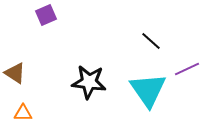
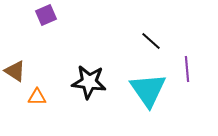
purple line: rotated 70 degrees counterclockwise
brown triangle: moved 2 px up
orange triangle: moved 14 px right, 16 px up
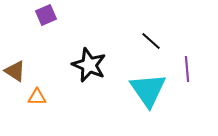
black star: moved 17 px up; rotated 16 degrees clockwise
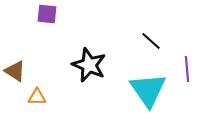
purple square: moved 1 px right, 1 px up; rotated 30 degrees clockwise
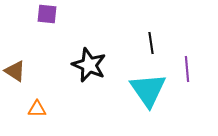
black line: moved 2 px down; rotated 40 degrees clockwise
orange triangle: moved 12 px down
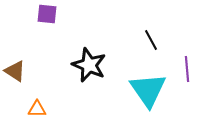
black line: moved 3 px up; rotated 20 degrees counterclockwise
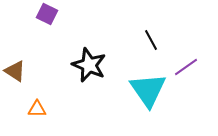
purple square: rotated 20 degrees clockwise
purple line: moved 1 px left, 2 px up; rotated 60 degrees clockwise
